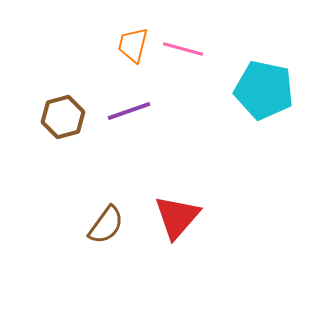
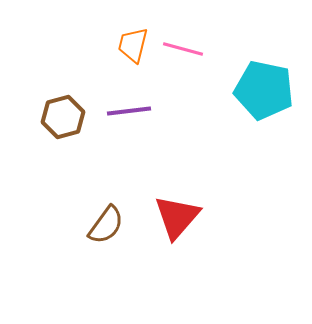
purple line: rotated 12 degrees clockwise
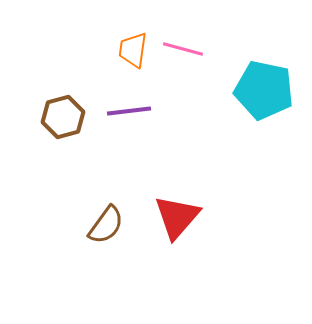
orange trapezoid: moved 5 px down; rotated 6 degrees counterclockwise
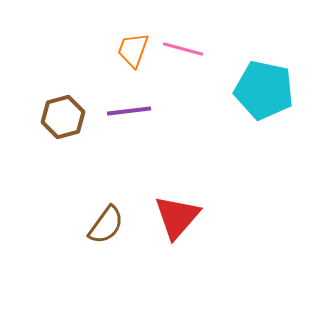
orange trapezoid: rotated 12 degrees clockwise
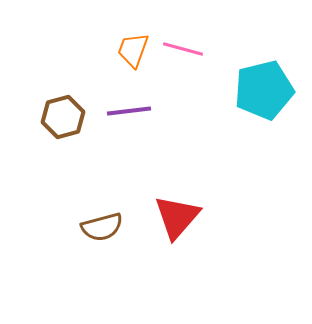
cyan pentagon: rotated 26 degrees counterclockwise
brown semicircle: moved 4 px left, 2 px down; rotated 39 degrees clockwise
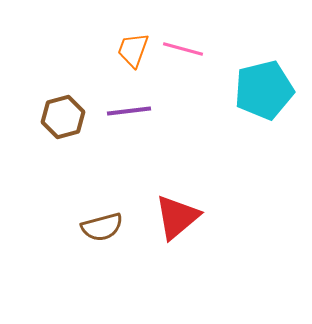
red triangle: rotated 9 degrees clockwise
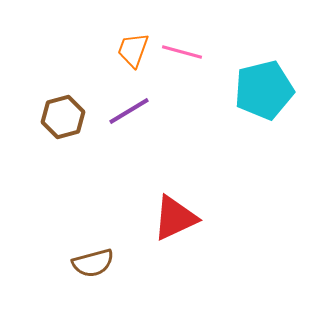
pink line: moved 1 px left, 3 px down
purple line: rotated 24 degrees counterclockwise
red triangle: moved 2 px left, 1 px down; rotated 15 degrees clockwise
brown semicircle: moved 9 px left, 36 px down
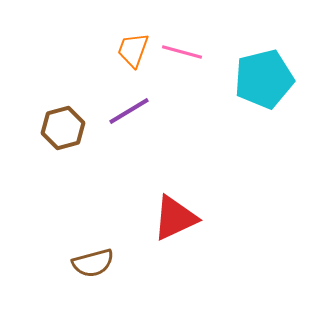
cyan pentagon: moved 11 px up
brown hexagon: moved 11 px down
